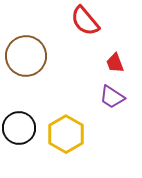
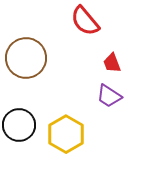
brown circle: moved 2 px down
red trapezoid: moved 3 px left
purple trapezoid: moved 3 px left, 1 px up
black circle: moved 3 px up
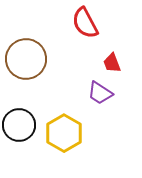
red semicircle: moved 2 px down; rotated 12 degrees clockwise
brown circle: moved 1 px down
purple trapezoid: moved 9 px left, 3 px up
yellow hexagon: moved 2 px left, 1 px up
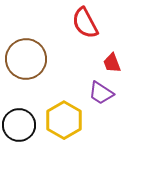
purple trapezoid: moved 1 px right
yellow hexagon: moved 13 px up
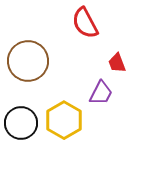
brown circle: moved 2 px right, 2 px down
red trapezoid: moved 5 px right
purple trapezoid: rotated 96 degrees counterclockwise
black circle: moved 2 px right, 2 px up
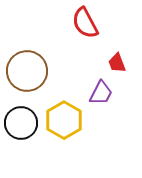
brown circle: moved 1 px left, 10 px down
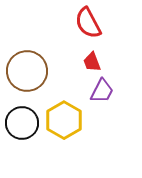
red semicircle: moved 3 px right
red trapezoid: moved 25 px left, 1 px up
purple trapezoid: moved 1 px right, 2 px up
black circle: moved 1 px right
